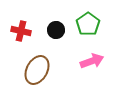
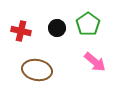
black circle: moved 1 px right, 2 px up
pink arrow: moved 3 px right, 1 px down; rotated 60 degrees clockwise
brown ellipse: rotated 72 degrees clockwise
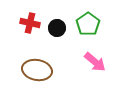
red cross: moved 9 px right, 8 px up
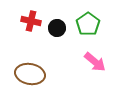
red cross: moved 1 px right, 2 px up
brown ellipse: moved 7 px left, 4 px down
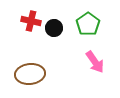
black circle: moved 3 px left
pink arrow: rotated 15 degrees clockwise
brown ellipse: rotated 16 degrees counterclockwise
